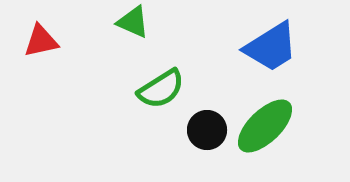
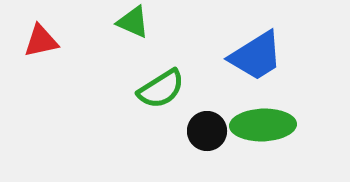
blue trapezoid: moved 15 px left, 9 px down
green ellipse: moved 2 px left, 1 px up; rotated 42 degrees clockwise
black circle: moved 1 px down
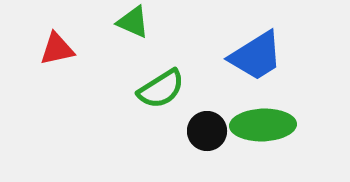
red triangle: moved 16 px right, 8 px down
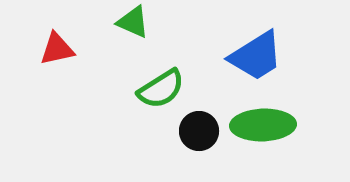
black circle: moved 8 px left
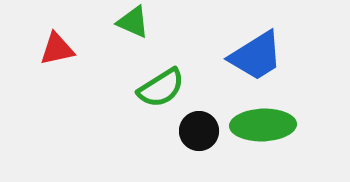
green semicircle: moved 1 px up
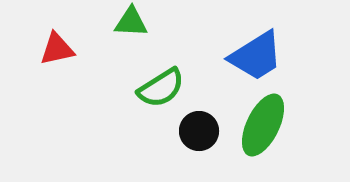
green triangle: moved 2 px left; rotated 21 degrees counterclockwise
green ellipse: rotated 62 degrees counterclockwise
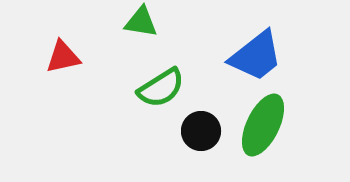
green triangle: moved 10 px right; rotated 6 degrees clockwise
red triangle: moved 6 px right, 8 px down
blue trapezoid: rotated 6 degrees counterclockwise
black circle: moved 2 px right
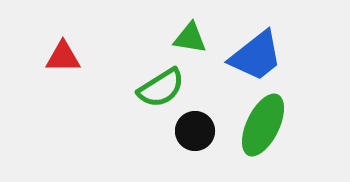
green triangle: moved 49 px right, 16 px down
red triangle: rotated 12 degrees clockwise
black circle: moved 6 px left
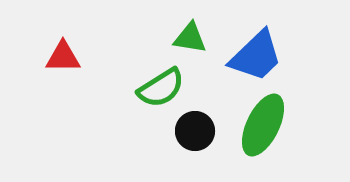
blue trapezoid: rotated 6 degrees counterclockwise
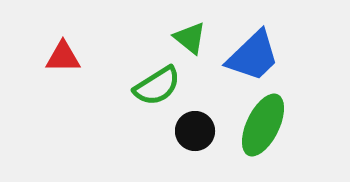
green triangle: rotated 30 degrees clockwise
blue trapezoid: moved 3 px left
green semicircle: moved 4 px left, 2 px up
